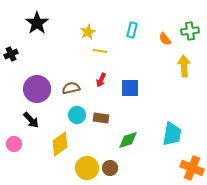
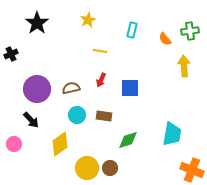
yellow star: moved 12 px up
brown rectangle: moved 3 px right, 2 px up
orange cross: moved 2 px down
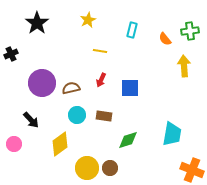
purple circle: moved 5 px right, 6 px up
